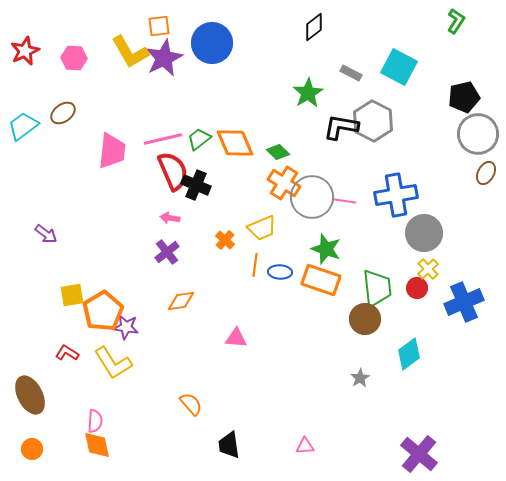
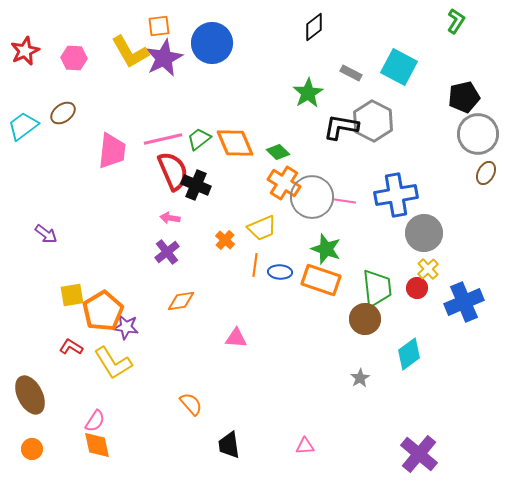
red L-shape at (67, 353): moved 4 px right, 6 px up
pink semicircle at (95, 421): rotated 30 degrees clockwise
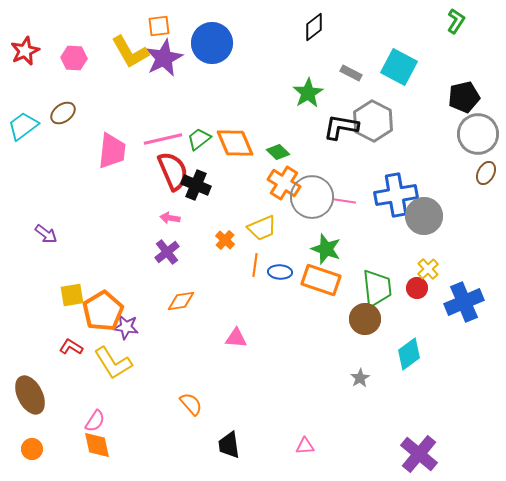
gray circle at (424, 233): moved 17 px up
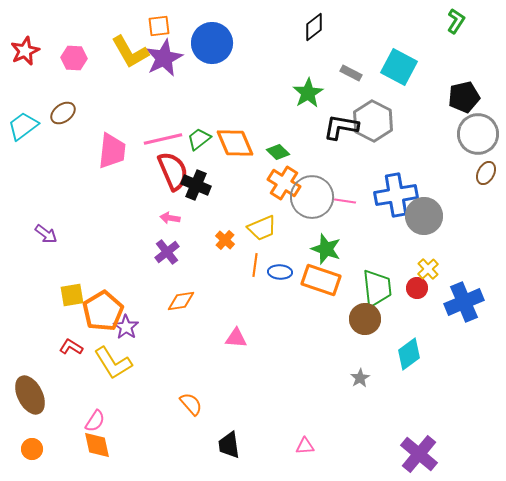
purple star at (126, 327): rotated 25 degrees clockwise
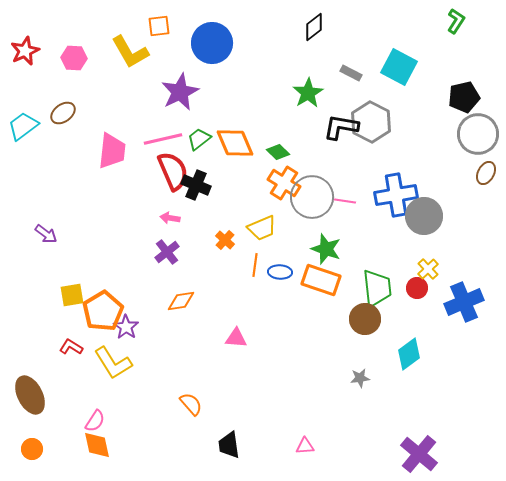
purple star at (164, 58): moved 16 px right, 34 px down
gray hexagon at (373, 121): moved 2 px left, 1 px down
gray star at (360, 378): rotated 24 degrees clockwise
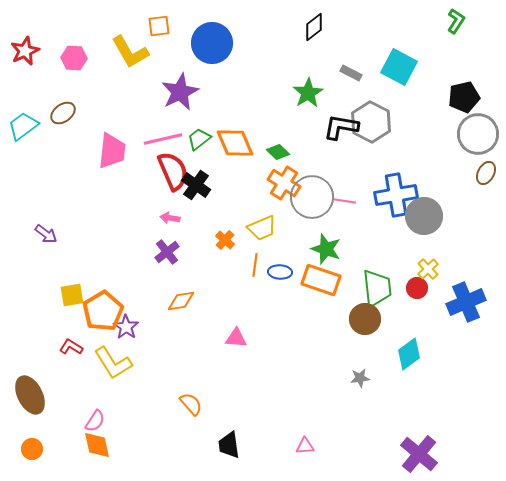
black cross at (196, 185): rotated 12 degrees clockwise
blue cross at (464, 302): moved 2 px right
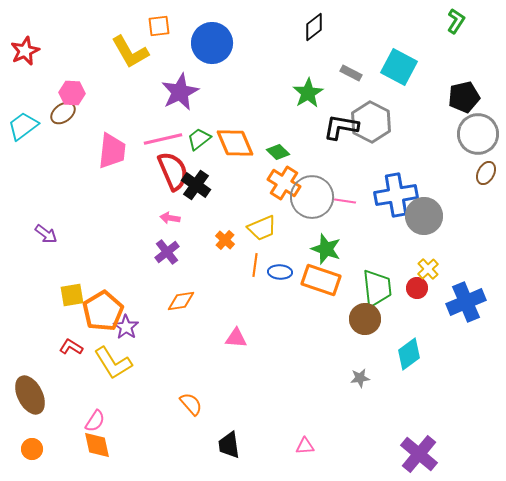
pink hexagon at (74, 58): moved 2 px left, 35 px down
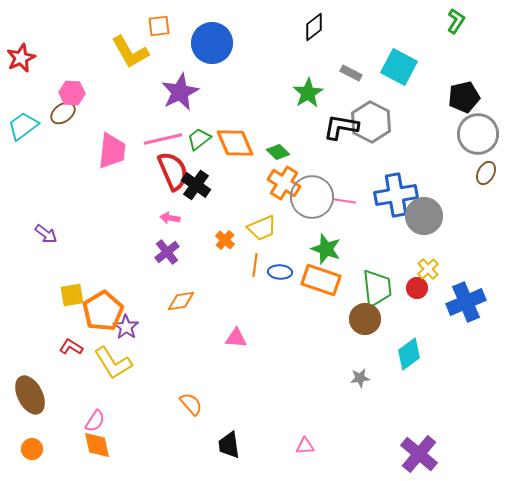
red star at (25, 51): moved 4 px left, 7 px down
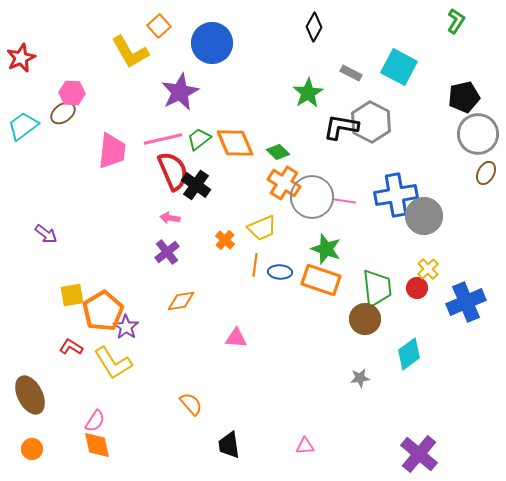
orange square at (159, 26): rotated 35 degrees counterclockwise
black diamond at (314, 27): rotated 24 degrees counterclockwise
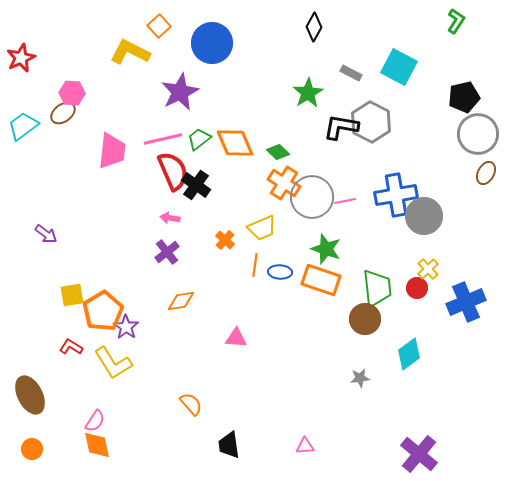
yellow L-shape at (130, 52): rotated 147 degrees clockwise
pink line at (345, 201): rotated 20 degrees counterclockwise
